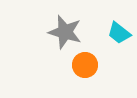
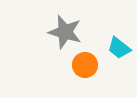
cyan trapezoid: moved 15 px down
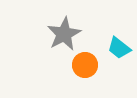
gray star: moved 1 px left, 2 px down; rotated 28 degrees clockwise
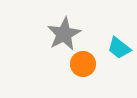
orange circle: moved 2 px left, 1 px up
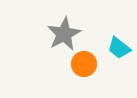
orange circle: moved 1 px right
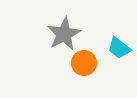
orange circle: moved 1 px up
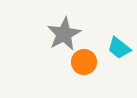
orange circle: moved 1 px up
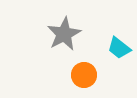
orange circle: moved 13 px down
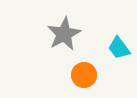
cyan trapezoid: rotated 15 degrees clockwise
